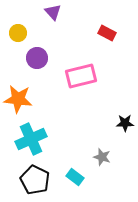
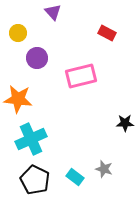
gray star: moved 2 px right, 12 px down
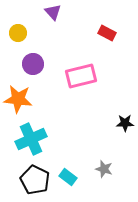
purple circle: moved 4 px left, 6 px down
cyan rectangle: moved 7 px left
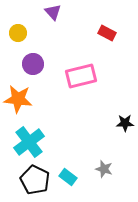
cyan cross: moved 2 px left, 3 px down; rotated 12 degrees counterclockwise
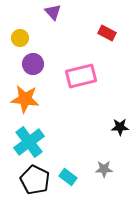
yellow circle: moved 2 px right, 5 px down
orange star: moved 7 px right
black star: moved 5 px left, 4 px down
gray star: rotated 18 degrees counterclockwise
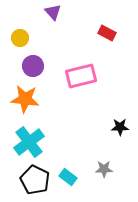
purple circle: moved 2 px down
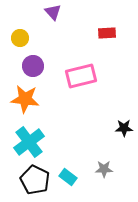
red rectangle: rotated 30 degrees counterclockwise
black star: moved 4 px right, 1 px down
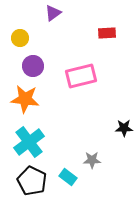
purple triangle: moved 1 px down; rotated 36 degrees clockwise
gray star: moved 12 px left, 9 px up
black pentagon: moved 3 px left, 1 px down
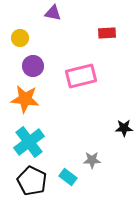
purple triangle: rotated 48 degrees clockwise
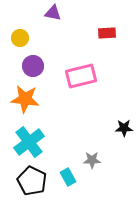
cyan rectangle: rotated 24 degrees clockwise
